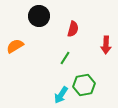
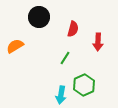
black circle: moved 1 px down
red arrow: moved 8 px left, 3 px up
green hexagon: rotated 15 degrees counterclockwise
cyan arrow: rotated 24 degrees counterclockwise
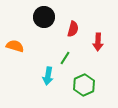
black circle: moved 5 px right
orange semicircle: rotated 48 degrees clockwise
cyan arrow: moved 13 px left, 19 px up
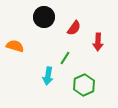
red semicircle: moved 1 px right, 1 px up; rotated 21 degrees clockwise
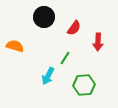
cyan arrow: rotated 18 degrees clockwise
green hexagon: rotated 20 degrees clockwise
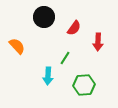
orange semicircle: moved 2 px right; rotated 30 degrees clockwise
cyan arrow: rotated 24 degrees counterclockwise
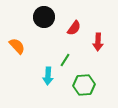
green line: moved 2 px down
